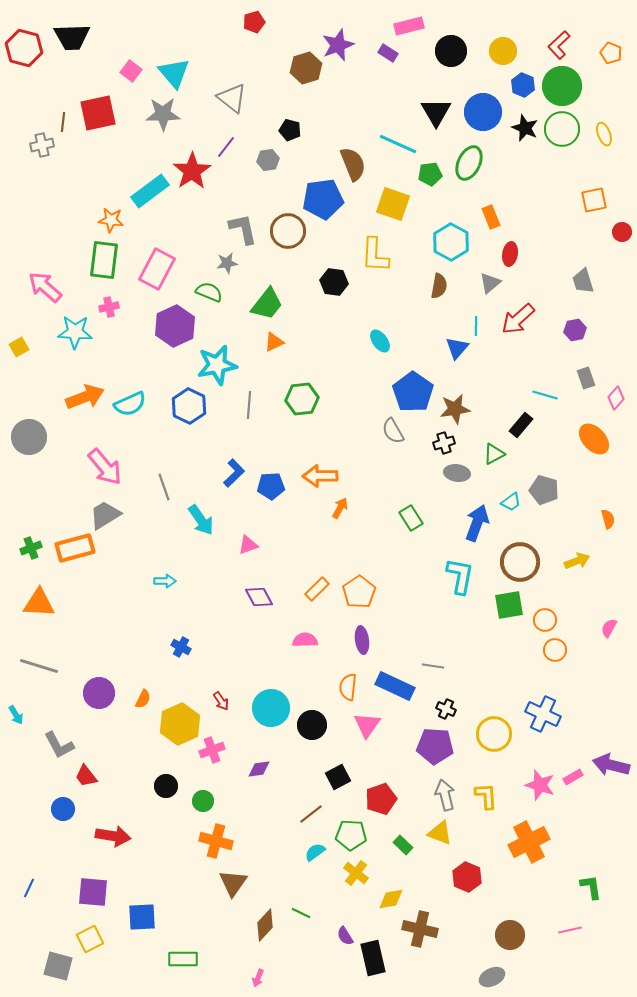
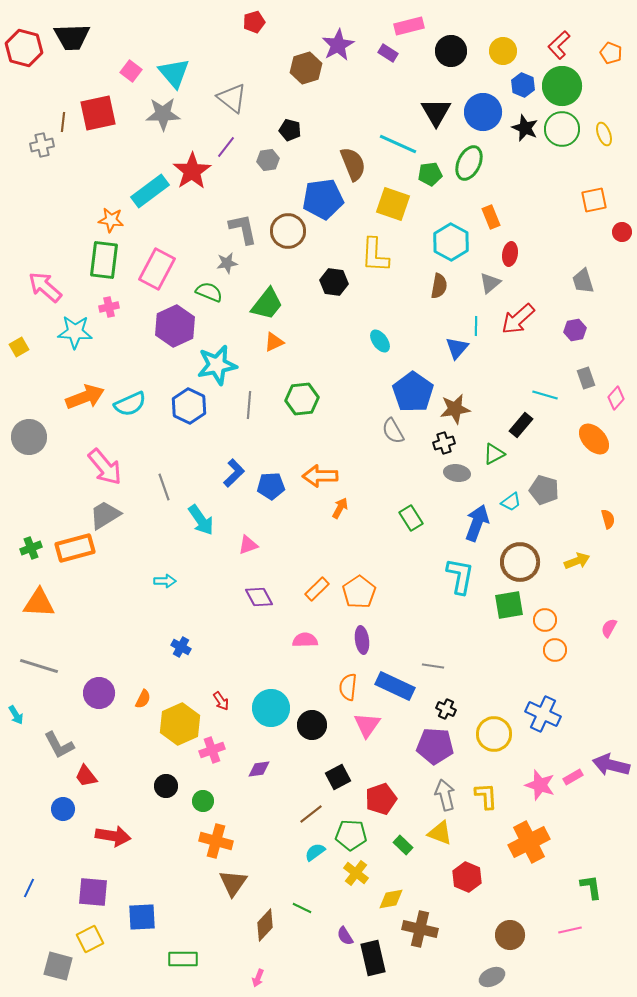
purple star at (338, 45): rotated 8 degrees counterclockwise
green line at (301, 913): moved 1 px right, 5 px up
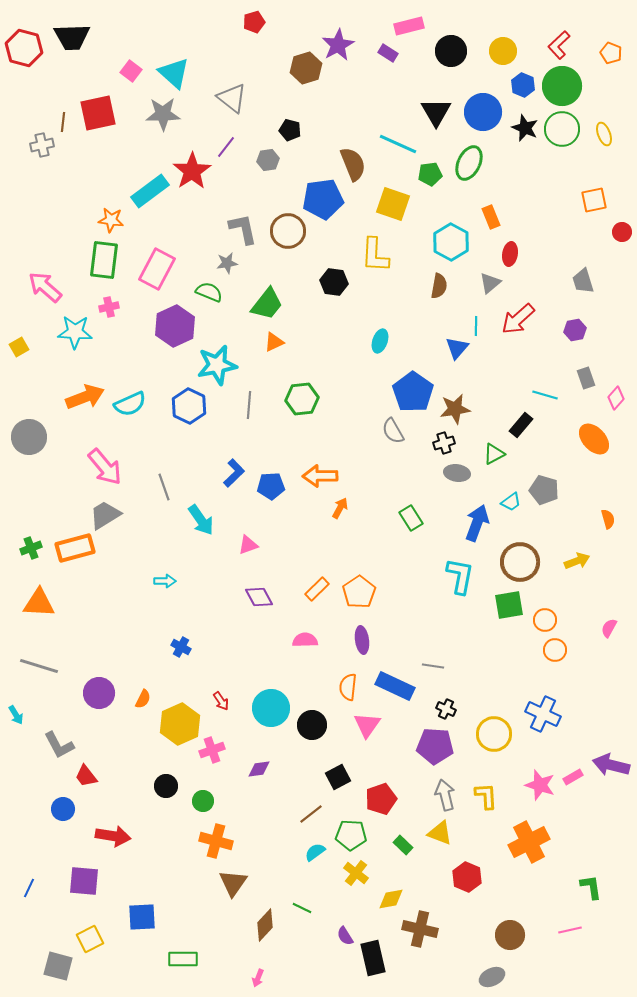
cyan triangle at (174, 73): rotated 8 degrees counterclockwise
cyan ellipse at (380, 341): rotated 55 degrees clockwise
purple square at (93, 892): moved 9 px left, 11 px up
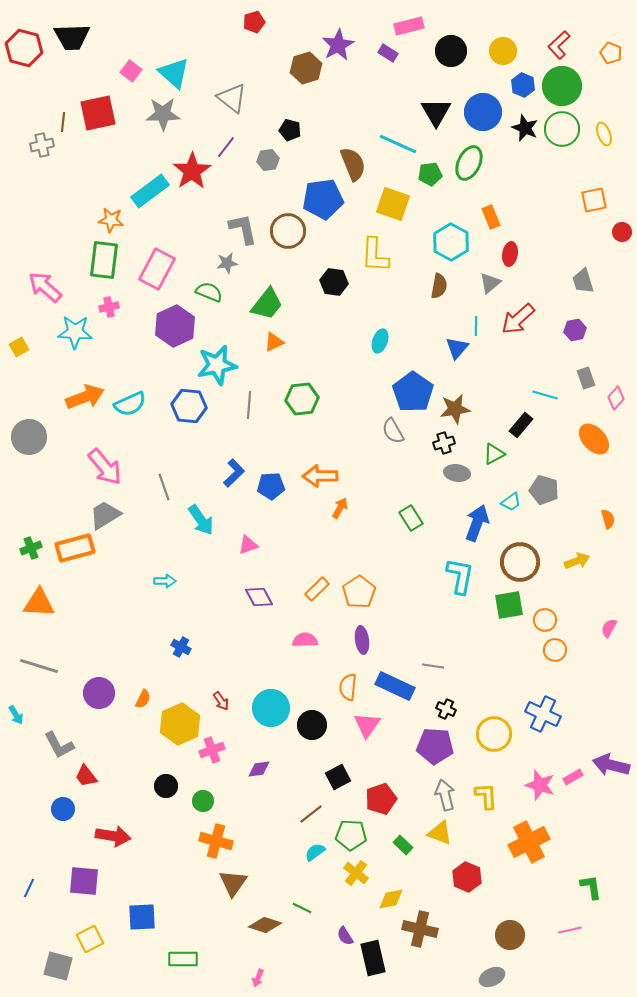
blue hexagon at (189, 406): rotated 20 degrees counterclockwise
brown diamond at (265, 925): rotated 64 degrees clockwise
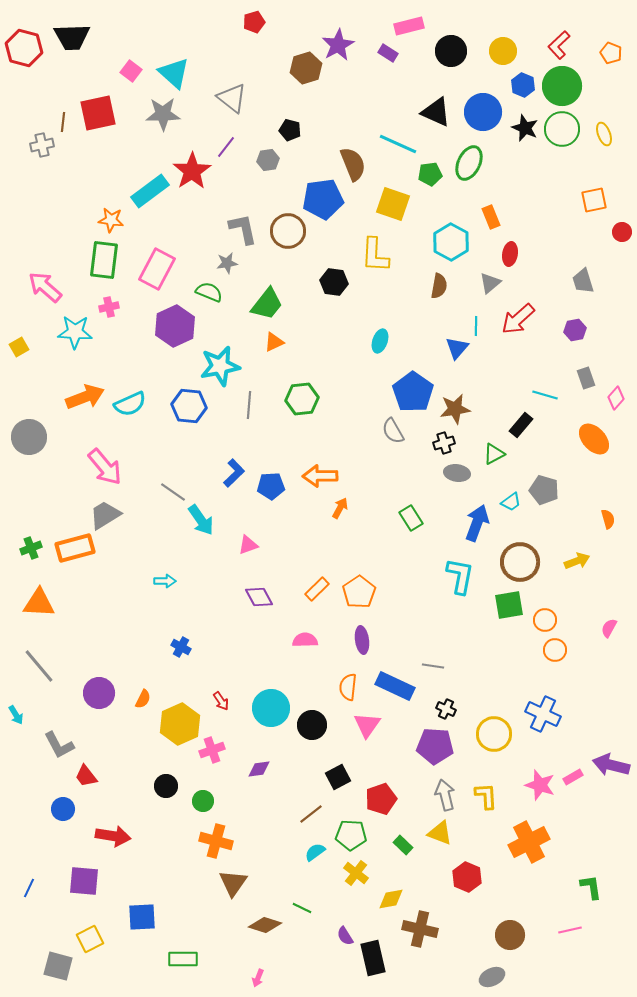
black triangle at (436, 112): rotated 36 degrees counterclockwise
cyan star at (217, 365): moved 3 px right, 1 px down
gray line at (164, 487): moved 9 px right, 5 px down; rotated 36 degrees counterclockwise
gray line at (39, 666): rotated 33 degrees clockwise
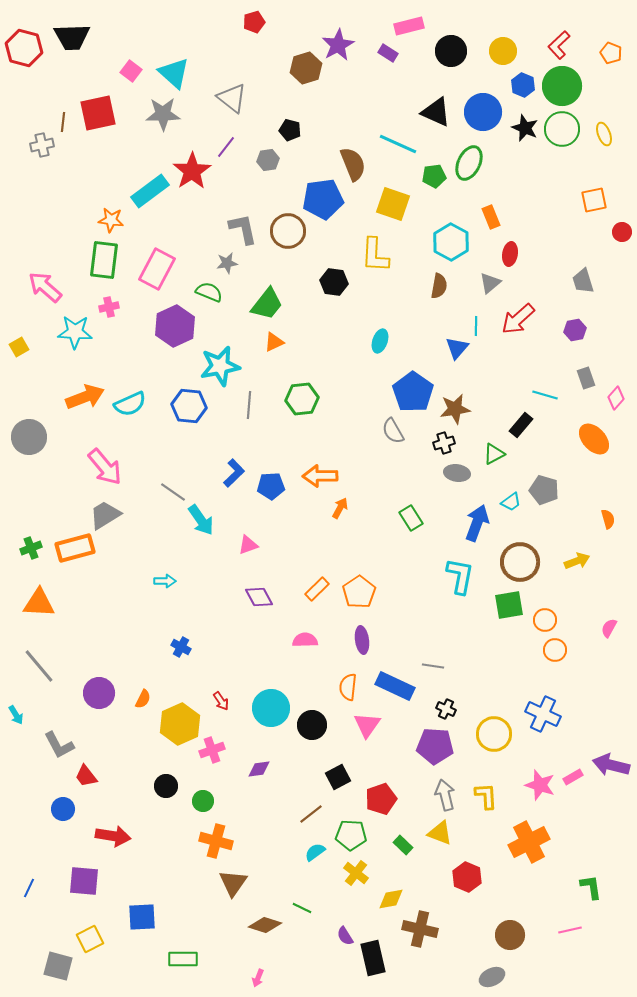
green pentagon at (430, 174): moved 4 px right, 2 px down
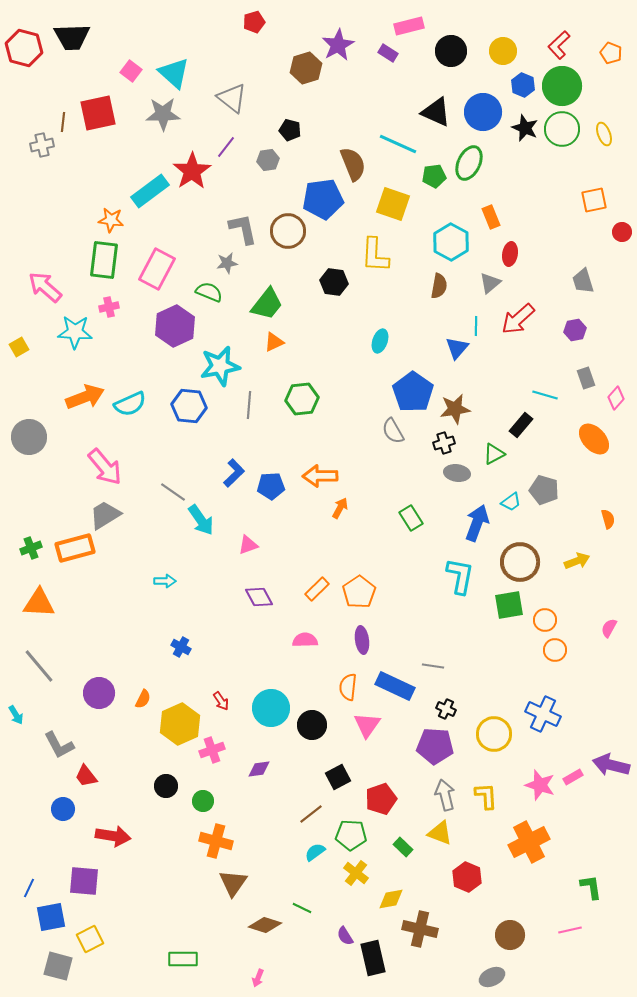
green rectangle at (403, 845): moved 2 px down
blue square at (142, 917): moved 91 px left; rotated 8 degrees counterclockwise
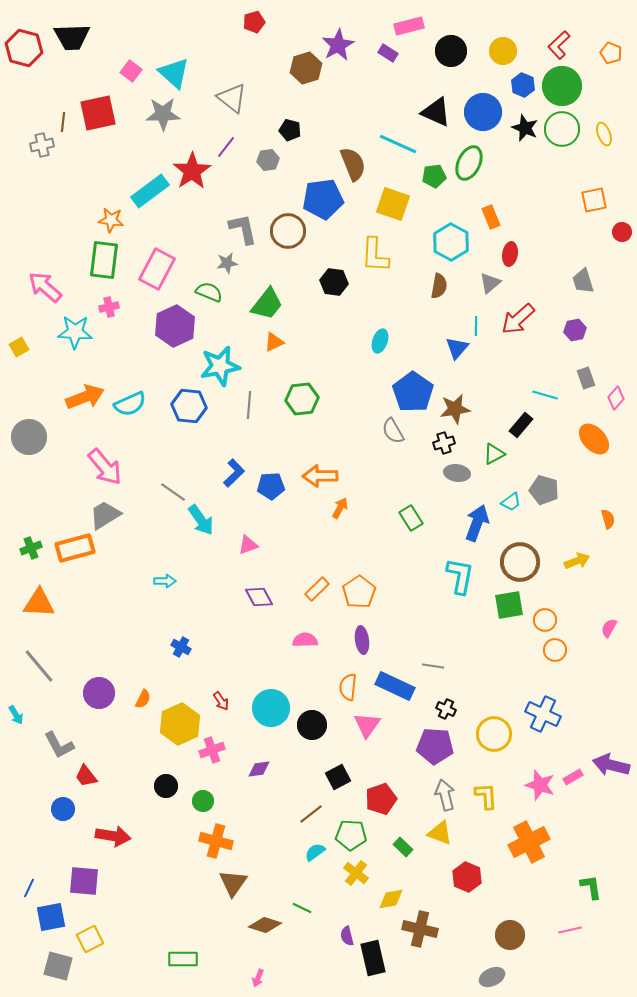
purple semicircle at (345, 936): moved 2 px right; rotated 18 degrees clockwise
